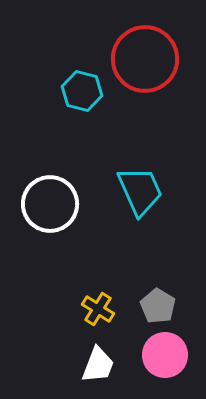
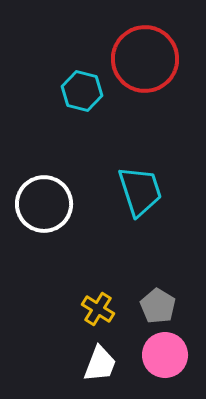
cyan trapezoid: rotated 6 degrees clockwise
white circle: moved 6 px left
white trapezoid: moved 2 px right, 1 px up
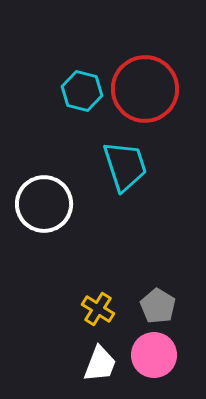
red circle: moved 30 px down
cyan trapezoid: moved 15 px left, 25 px up
pink circle: moved 11 px left
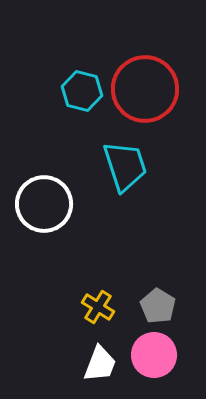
yellow cross: moved 2 px up
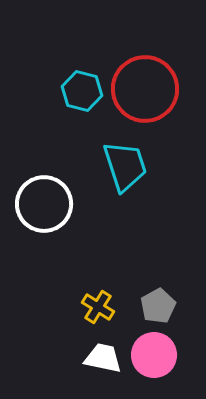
gray pentagon: rotated 12 degrees clockwise
white trapezoid: moved 3 px right, 6 px up; rotated 99 degrees counterclockwise
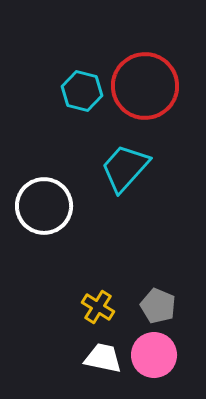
red circle: moved 3 px up
cyan trapezoid: moved 2 px down; rotated 120 degrees counterclockwise
white circle: moved 2 px down
gray pentagon: rotated 20 degrees counterclockwise
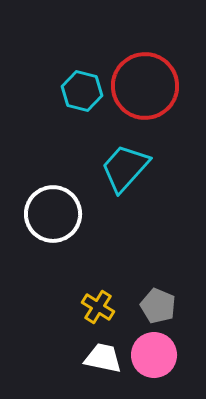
white circle: moved 9 px right, 8 px down
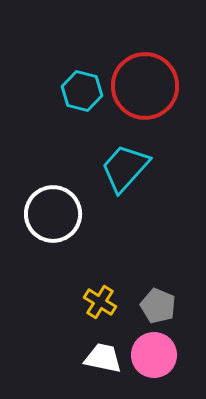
yellow cross: moved 2 px right, 5 px up
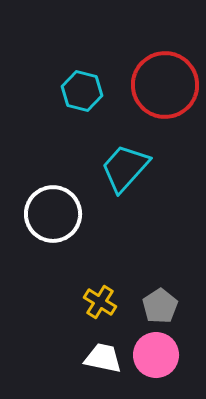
red circle: moved 20 px right, 1 px up
gray pentagon: moved 2 px right; rotated 16 degrees clockwise
pink circle: moved 2 px right
